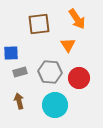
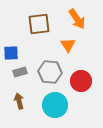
red circle: moved 2 px right, 3 px down
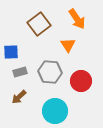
brown square: rotated 30 degrees counterclockwise
blue square: moved 1 px up
brown arrow: moved 4 px up; rotated 119 degrees counterclockwise
cyan circle: moved 6 px down
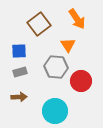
blue square: moved 8 px right, 1 px up
gray hexagon: moved 6 px right, 5 px up
brown arrow: rotated 140 degrees counterclockwise
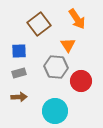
gray rectangle: moved 1 px left, 1 px down
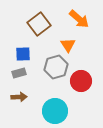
orange arrow: moved 2 px right; rotated 15 degrees counterclockwise
blue square: moved 4 px right, 3 px down
gray hexagon: rotated 20 degrees counterclockwise
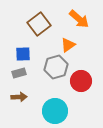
orange triangle: rotated 28 degrees clockwise
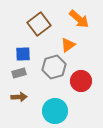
gray hexagon: moved 2 px left
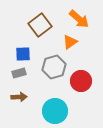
brown square: moved 1 px right, 1 px down
orange triangle: moved 2 px right, 3 px up
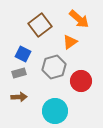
blue square: rotated 28 degrees clockwise
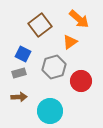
cyan circle: moved 5 px left
